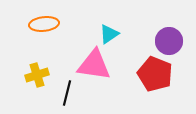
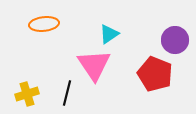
purple circle: moved 6 px right, 1 px up
pink triangle: rotated 48 degrees clockwise
yellow cross: moved 10 px left, 19 px down
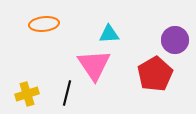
cyan triangle: rotated 30 degrees clockwise
red pentagon: rotated 20 degrees clockwise
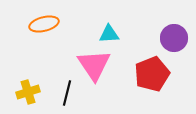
orange ellipse: rotated 8 degrees counterclockwise
purple circle: moved 1 px left, 2 px up
red pentagon: moved 3 px left; rotated 8 degrees clockwise
yellow cross: moved 1 px right, 2 px up
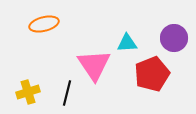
cyan triangle: moved 18 px right, 9 px down
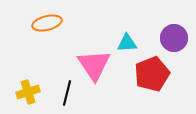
orange ellipse: moved 3 px right, 1 px up
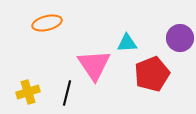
purple circle: moved 6 px right
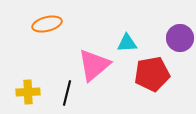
orange ellipse: moved 1 px down
pink triangle: rotated 24 degrees clockwise
red pentagon: rotated 12 degrees clockwise
yellow cross: rotated 15 degrees clockwise
